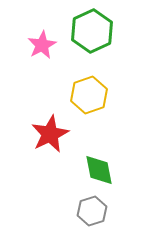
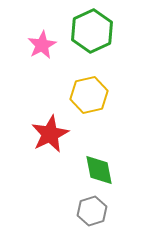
yellow hexagon: rotated 6 degrees clockwise
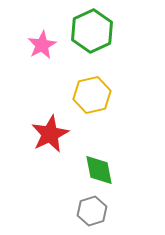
yellow hexagon: moved 3 px right
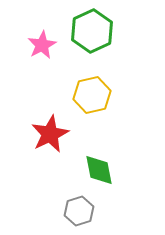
gray hexagon: moved 13 px left
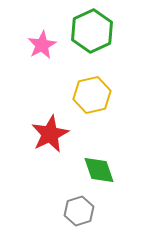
green diamond: rotated 8 degrees counterclockwise
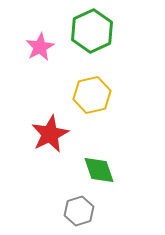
pink star: moved 2 px left, 2 px down
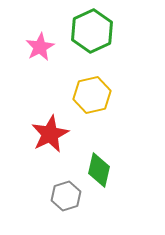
green diamond: rotated 32 degrees clockwise
gray hexagon: moved 13 px left, 15 px up
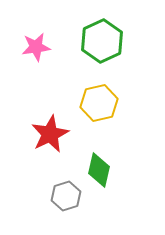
green hexagon: moved 10 px right, 10 px down
pink star: moved 4 px left; rotated 20 degrees clockwise
yellow hexagon: moved 7 px right, 8 px down
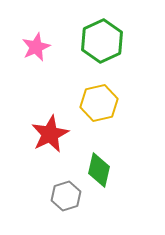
pink star: rotated 16 degrees counterclockwise
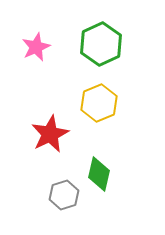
green hexagon: moved 1 px left, 3 px down
yellow hexagon: rotated 9 degrees counterclockwise
green diamond: moved 4 px down
gray hexagon: moved 2 px left, 1 px up
